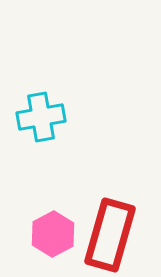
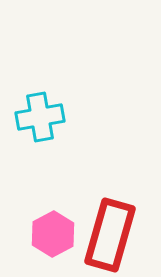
cyan cross: moved 1 px left
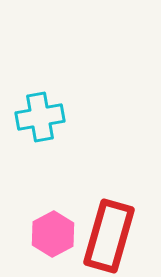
red rectangle: moved 1 px left, 1 px down
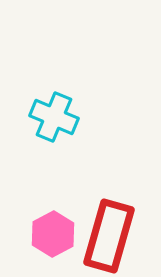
cyan cross: moved 14 px right; rotated 33 degrees clockwise
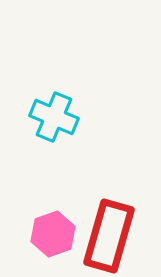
pink hexagon: rotated 9 degrees clockwise
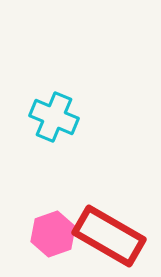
red rectangle: rotated 76 degrees counterclockwise
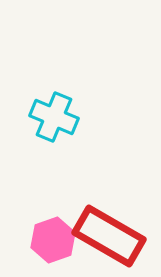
pink hexagon: moved 6 px down
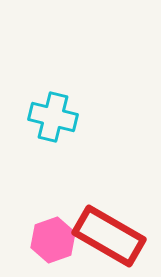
cyan cross: moved 1 px left; rotated 9 degrees counterclockwise
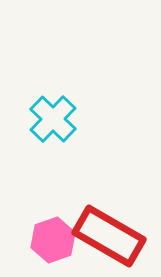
cyan cross: moved 2 px down; rotated 30 degrees clockwise
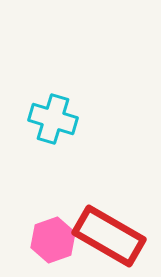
cyan cross: rotated 27 degrees counterclockwise
